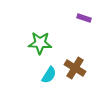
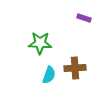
brown cross: rotated 35 degrees counterclockwise
cyan semicircle: rotated 12 degrees counterclockwise
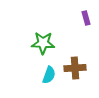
purple rectangle: moved 2 px right; rotated 56 degrees clockwise
green star: moved 3 px right
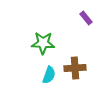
purple rectangle: rotated 24 degrees counterclockwise
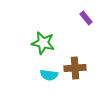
green star: rotated 10 degrees clockwise
cyan semicircle: rotated 78 degrees clockwise
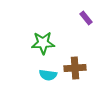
green star: rotated 15 degrees counterclockwise
cyan semicircle: moved 1 px left
